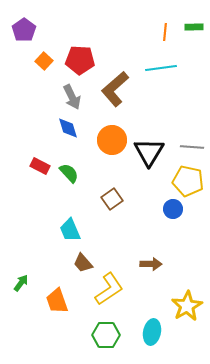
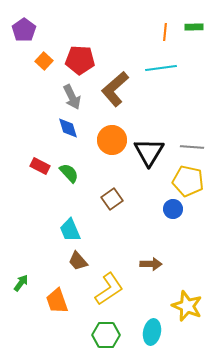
brown trapezoid: moved 5 px left, 2 px up
yellow star: rotated 20 degrees counterclockwise
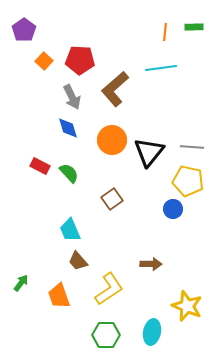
black triangle: rotated 8 degrees clockwise
orange trapezoid: moved 2 px right, 5 px up
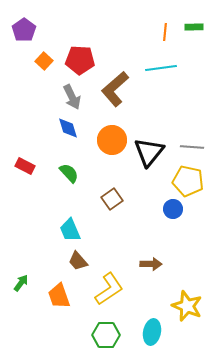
red rectangle: moved 15 px left
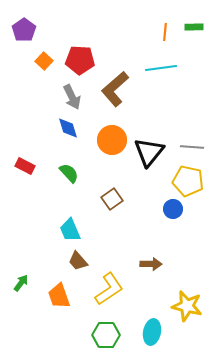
yellow star: rotated 8 degrees counterclockwise
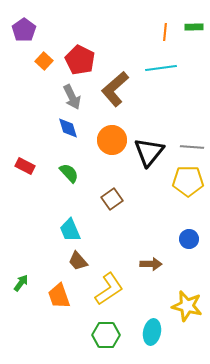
red pentagon: rotated 24 degrees clockwise
yellow pentagon: rotated 12 degrees counterclockwise
blue circle: moved 16 px right, 30 px down
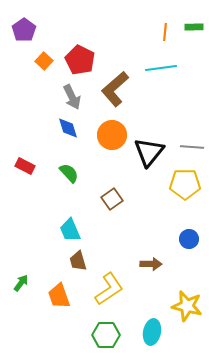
orange circle: moved 5 px up
yellow pentagon: moved 3 px left, 3 px down
brown trapezoid: rotated 25 degrees clockwise
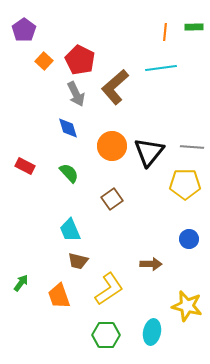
brown L-shape: moved 2 px up
gray arrow: moved 4 px right, 3 px up
orange circle: moved 11 px down
brown trapezoid: rotated 60 degrees counterclockwise
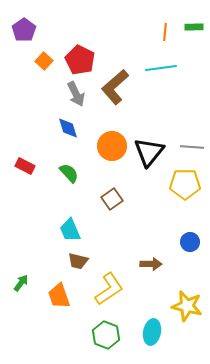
blue circle: moved 1 px right, 3 px down
green hexagon: rotated 20 degrees clockwise
